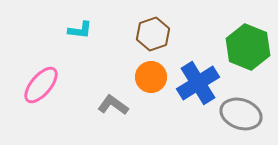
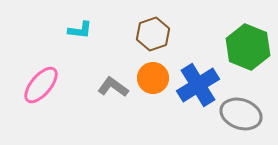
orange circle: moved 2 px right, 1 px down
blue cross: moved 2 px down
gray L-shape: moved 18 px up
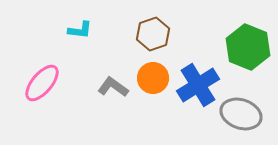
pink ellipse: moved 1 px right, 2 px up
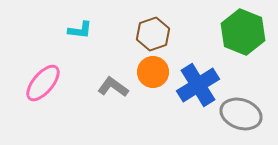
green hexagon: moved 5 px left, 15 px up
orange circle: moved 6 px up
pink ellipse: moved 1 px right
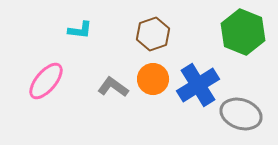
orange circle: moved 7 px down
pink ellipse: moved 3 px right, 2 px up
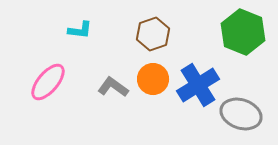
pink ellipse: moved 2 px right, 1 px down
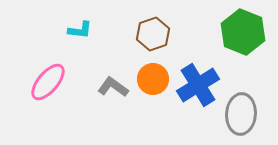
gray ellipse: rotated 75 degrees clockwise
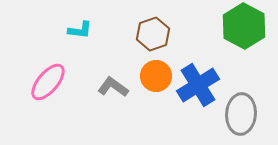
green hexagon: moved 1 px right, 6 px up; rotated 6 degrees clockwise
orange circle: moved 3 px right, 3 px up
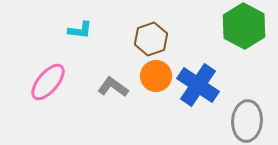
brown hexagon: moved 2 px left, 5 px down
blue cross: rotated 24 degrees counterclockwise
gray ellipse: moved 6 px right, 7 px down
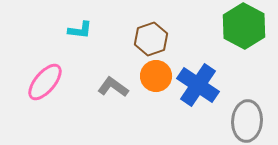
pink ellipse: moved 3 px left
